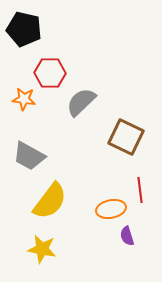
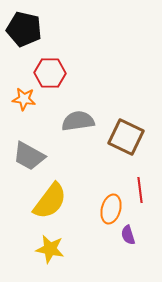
gray semicircle: moved 3 px left, 19 px down; rotated 36 degrees clockwise
orange ellipse: rotated 64 degrees counterclockwise
purple semicircle: moved 1 px right, 1 px up
yellow star: moved 8 px right
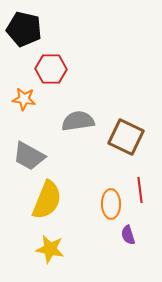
red hexagon: moved 1 px right, 4 px up
yellow semicircle: moved 3 px left, 1 px up; rotated 15 degrees counterclockwise
orange ellipse: moved 5 px up; rotated 16 degrees counterclockwise
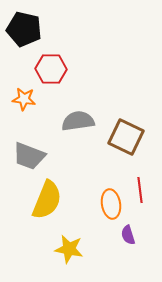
gray trapezoid: rotated 8 degrees counterclockwise
orange ellipse: rotated 8 degrees counterclockwise
yellow star: moved 19 px right
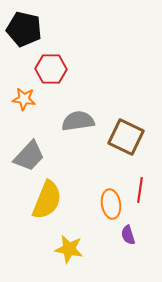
gray trapezoid: rotated 68 degrees counterclockwise
red line: rotated 15 degrees clockwise
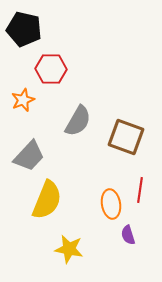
orange star: moved 1 px left, 1 px down; rotated 30 degrees counterclockwise
gray semicircle: rotated 128 degrees clockwise
brown square: rotated 6 degrees counterclockwise
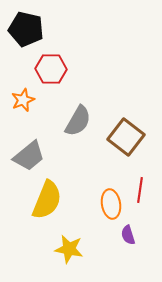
black pentagon: moved 2 px right
brown square: rotated 18 degrees clockwise
gray trapezoid: rotated 8 degrees clockwise
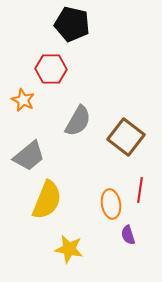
black pentagon: moved 46 px right, 5 px up
orange star: rotated 25 degrees counterclockwise
